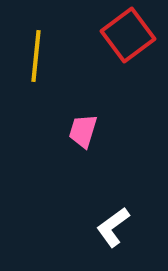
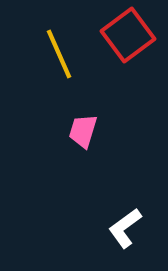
yellow line: moved 23 px right, 2 px up; rotated 30 degrees counterclockwise
white L-shape: moved 12 px right, 1 px down
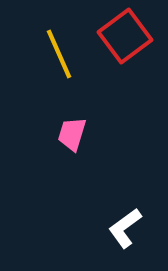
red square: moved 3 px left, 1 px down
pink trapezoid: moved 11 px left, 3 px down
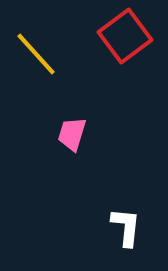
yellow line: moved 23 px left; rotated 18 degrees counterclockwise
white L-shape: moved 1 px right, 1 px up; rotated 132 degrees clockwise
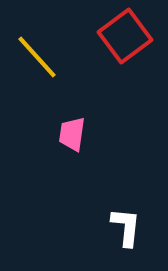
yellow line: moved 1 px right, 3 px down
pink trapezoid: rotated 9 degrees counterclockwise
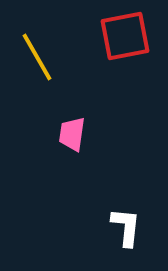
red square: rotated 26 degrees clockwise
yellow line: rotated 12 degrees clockwise
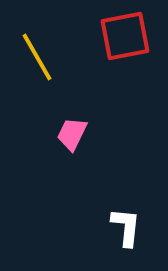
pink trapezoid: rotated 18 degrees clockwise
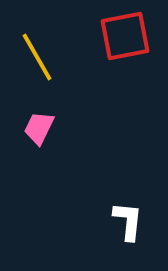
pink trapezoid: moved 33 px left, 6 px up
white L-shape: moved 2 px right, 6 px up
